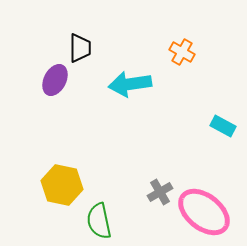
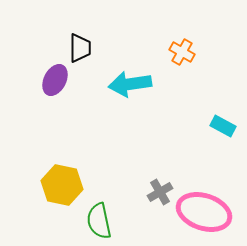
pink ellipse: rotated 20 degrees counterclockwise
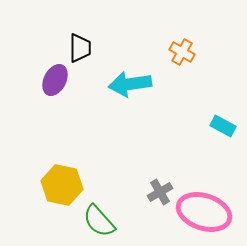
green semicircle: rotated 30 degrees counterclockwise
